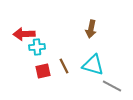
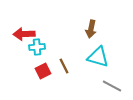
cyan triangle: moved 5 px right, 8 px up
red square: rotated 14 degrees counterclockwise
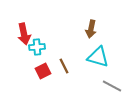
red arrow: rotated 100 degrees counterclockwise
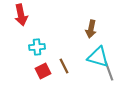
red arrow: moved 3 px left, 19 px up
gray line: moved 3 px left, 15 px up; rotated 42 degrees clockwise
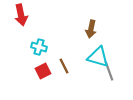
cyan cross: moved 2 px right; rotated 21 degrees clockwise
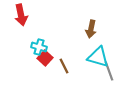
red square: moved 2 px right, 13 px up; rotated 21 degrees counterclockwise
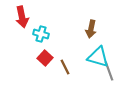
red arrow: moved 1 px right, 2 px down
cyan cross: moved 2 px right, 13 px up
brown line: moved 1 px right, 1 px down
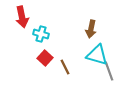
cyan triangle: moved 1 px left, 2 px up
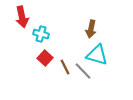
gray line: moved 26 px left; rotated 24 degrees counterclockwise
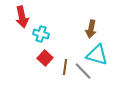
brown line: rotated 35 degrees clockwise
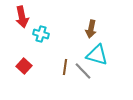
red square: moved 21 px left, 8 px down
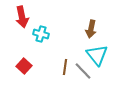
cyan triangle: rotated 35 degrees clockwise
